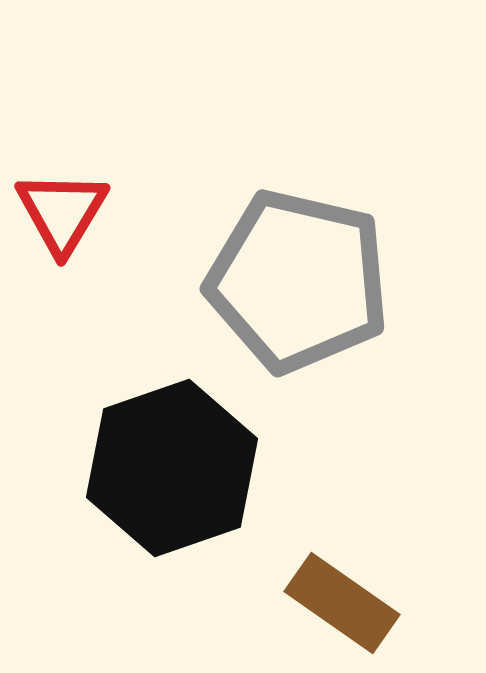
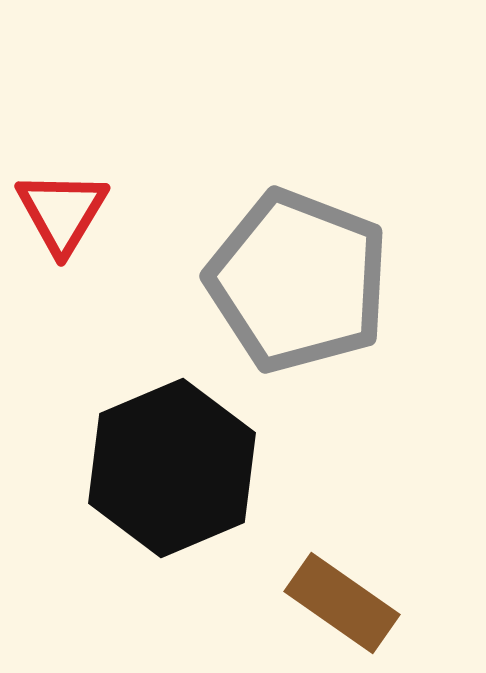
gray pentagon: rotated 8 degrees clockwise
black hexagon: rotated 4 degrees counterclockwise
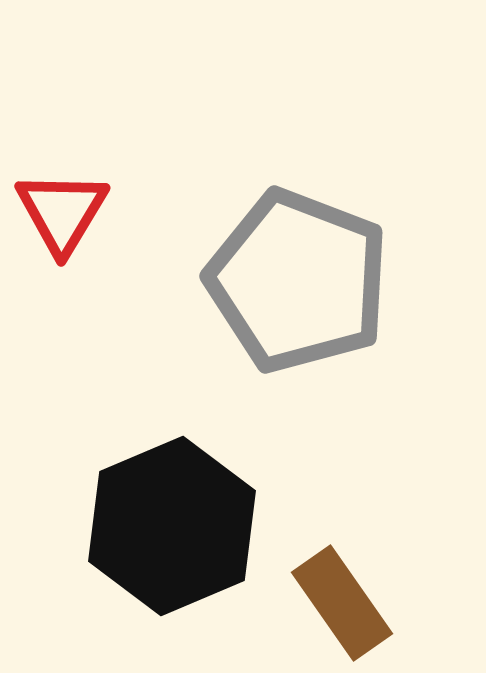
black hexagon: moved 58 px down
brown rectangle: rotated 20 degrees clockwise
